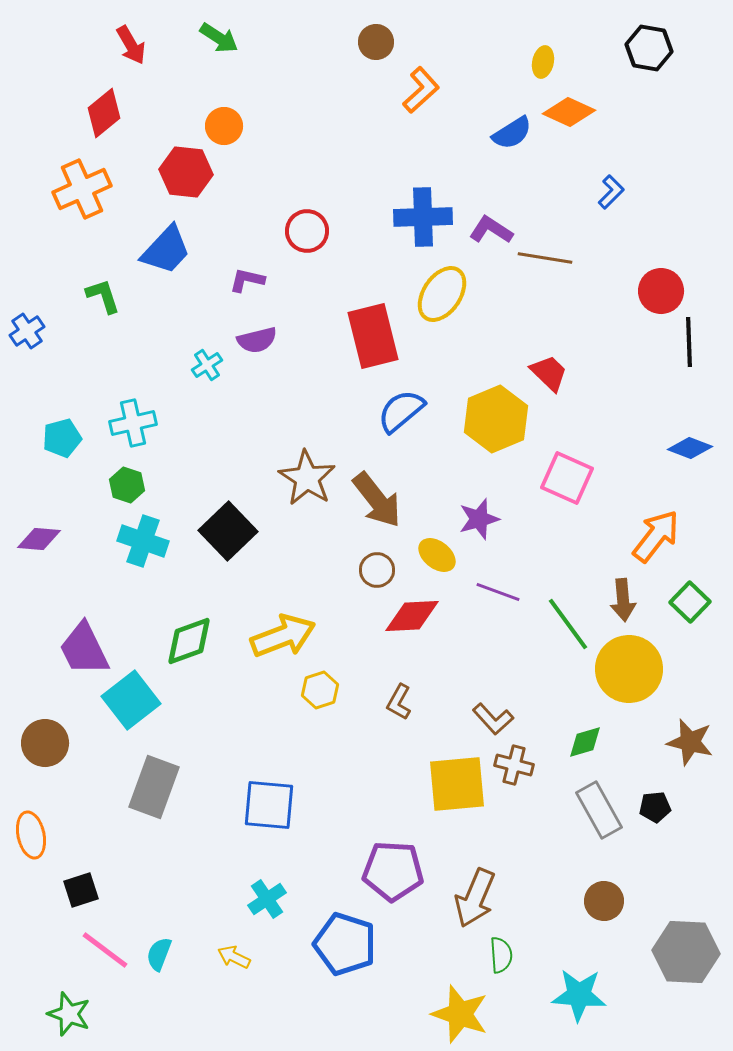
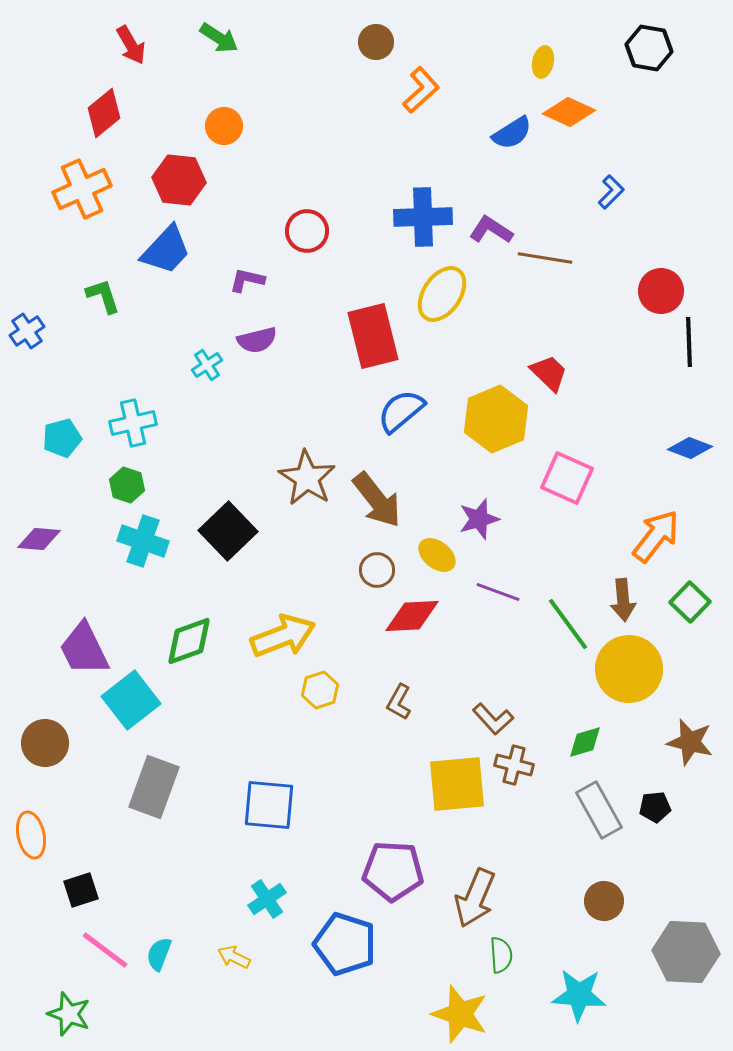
red hexagon at (186, 172): moved 7 px left, 8 px down
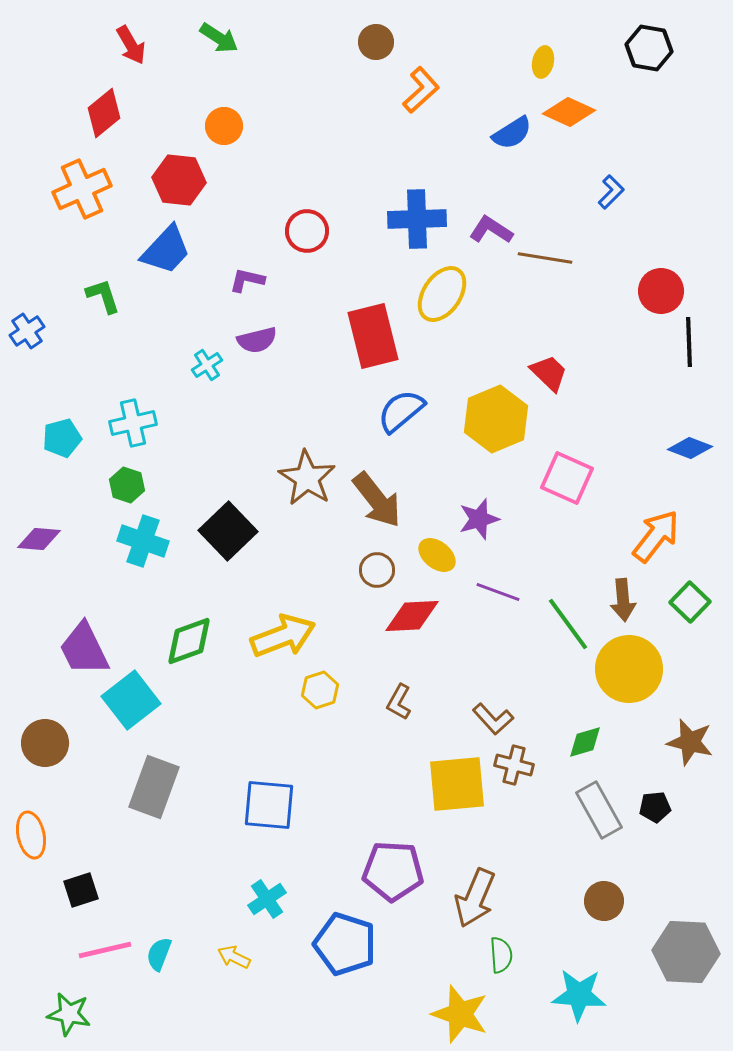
blue cross at (423, 217): moved 6 px left, 2 px down
pink line at (105, 950): rotated 50 degrees counterclockwise
green star at (69, 1014): rotated 9 degrees counterclockwise
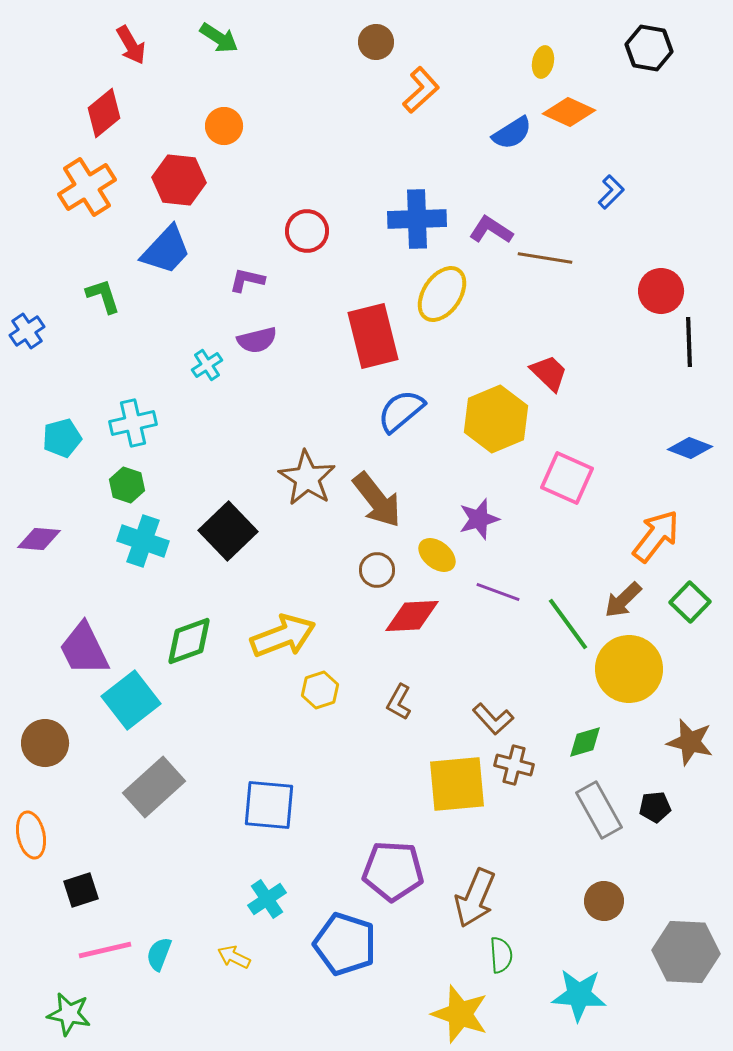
orange cross at (82, 189): moved 5 px right, 2 px up; rotated 8 degrees counterclockwise
brown arrow at (623, 600): rotated 51 degrees clockwise
gray rectangle at (154, 787): rotated 28 degrees clockwise
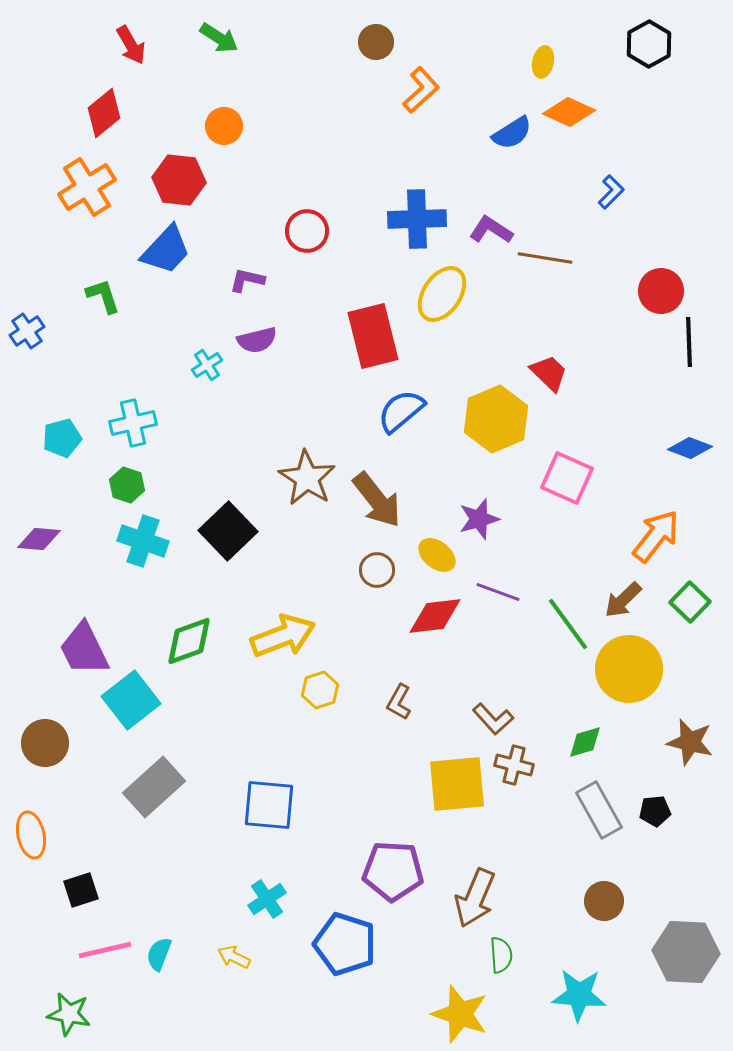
black hexagon at (649, 48): moved 4 px up; rotated 21 degrees clockwise
red diamond at (412, 616): moved 23 px right; rotated 4 degrees counterclockwise
black pentagon at (655, 807): moved 4 px down
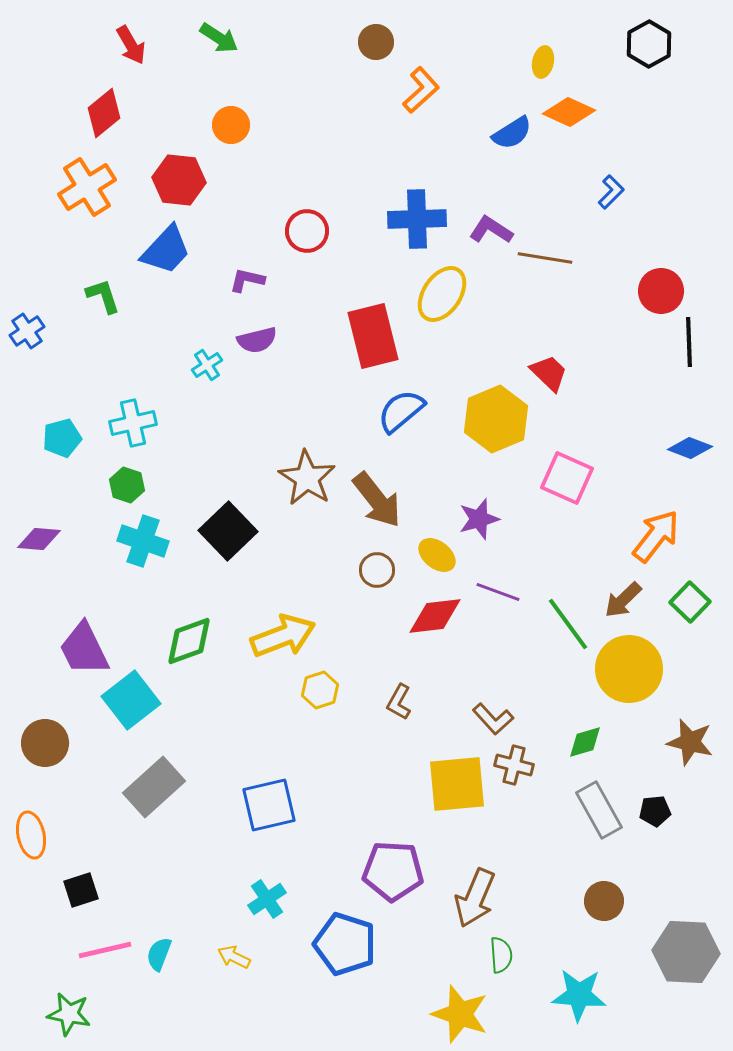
orange circle at (224, 126): moved 7 px right, 1 px up
blue square at (269, 805): rotated 18 degrees counterclockwise
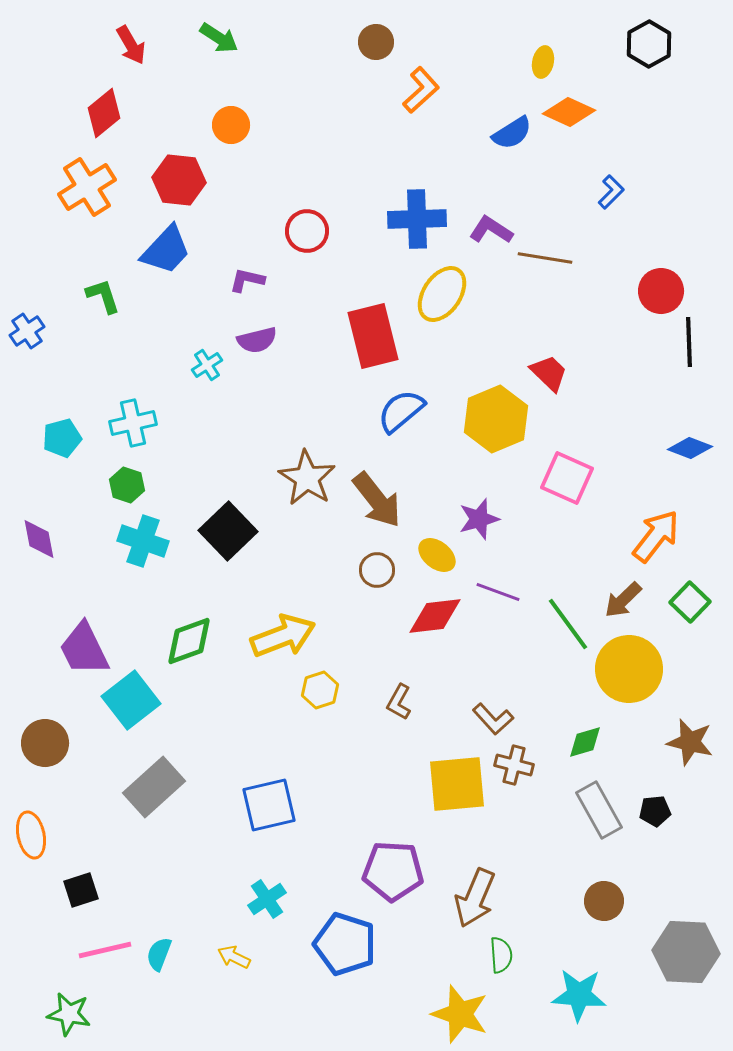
purple diamond at (39, 539): rotated 75 degrees clockwise
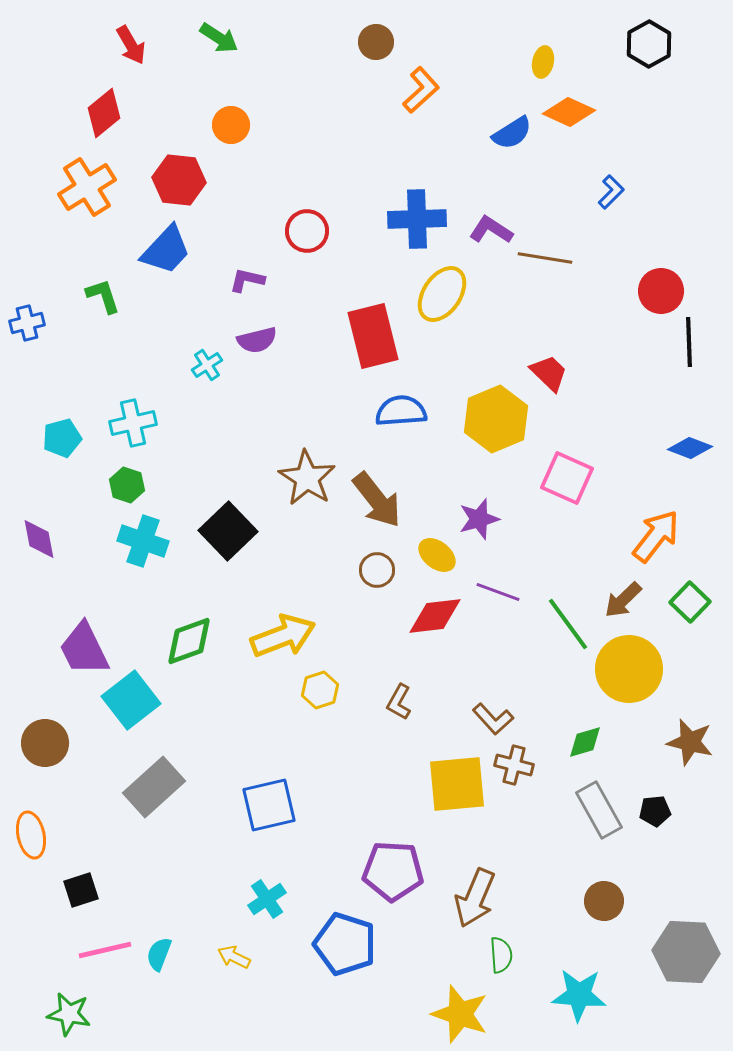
blue cross at (27, 331): moved 8 px up; rotated 20 degrees clockwise
blue semicircle at (401, 411): rotated 36 degrees clockwise
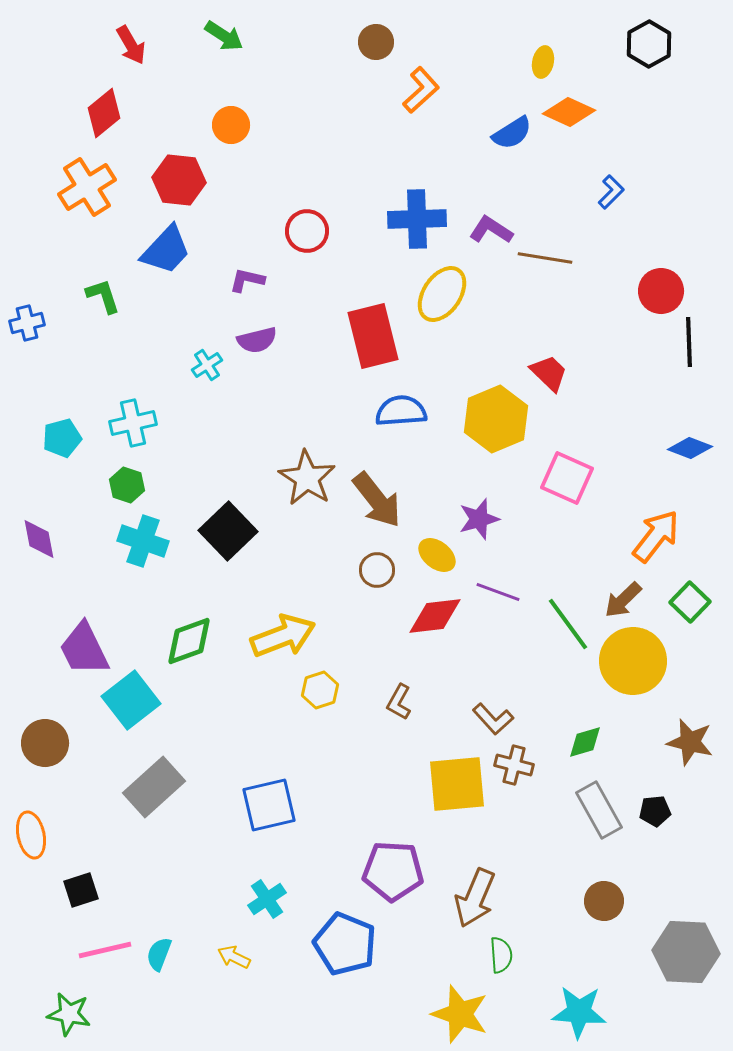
green arrow at (219, 38): moved 5 px right, 2 px up
yellow circle at (629, 669): moved 4 px right, 8 px up
blue pentagon at (345, 944): rotated 4 degrees clockwise
cyan star at (579, 995): moved 17 px down
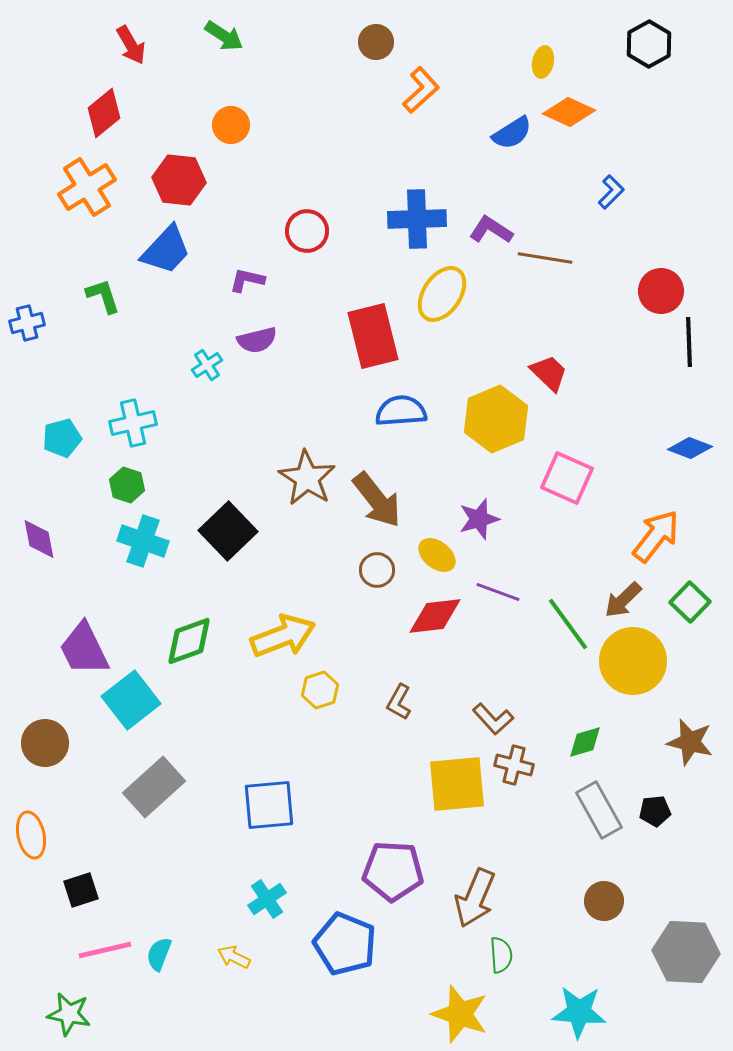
blue square at (269, 805): rotated 8 degrees clockwise
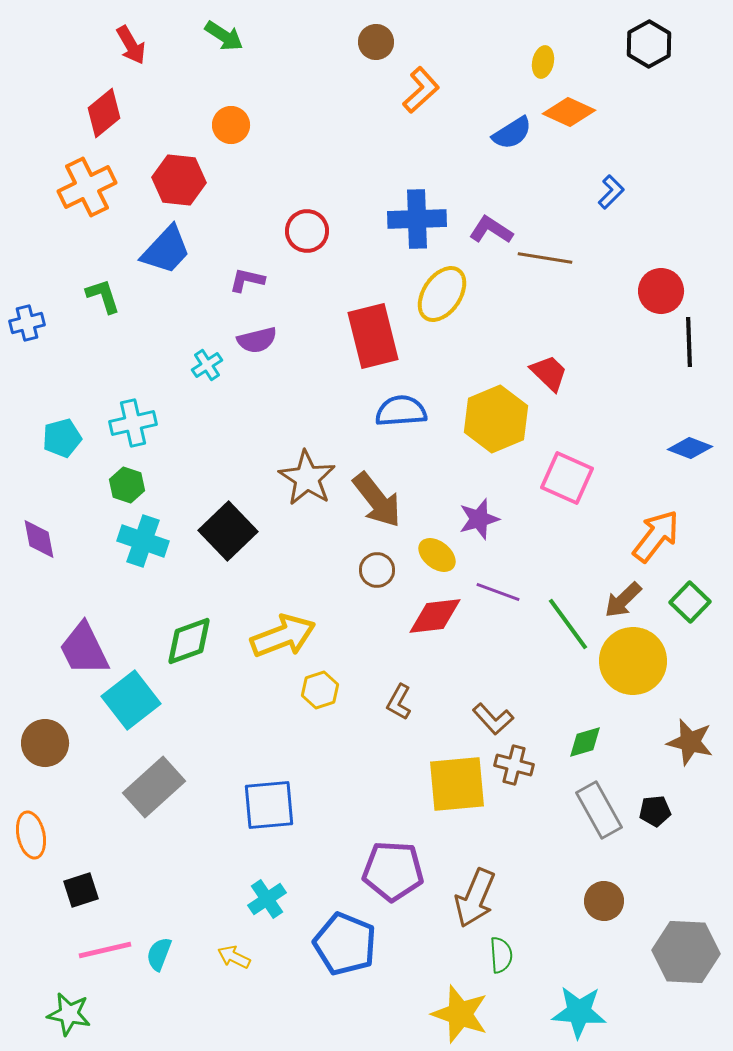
orange cross at (87, 187): rotated 6 degrees clockwise
